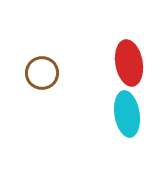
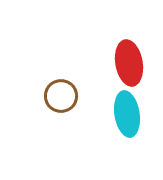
brown circle: moved 19 px right, 23 px down
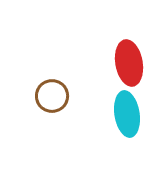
brown circle: moved 9 px left
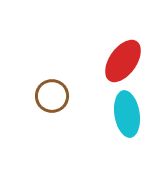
red ellipse: moved 6 px left, 2 px up; rotated 45 degrees clockwise
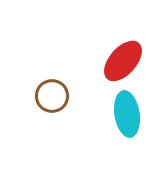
red ellipse: rotated 6 degrees clockwise
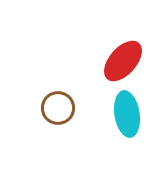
brown circle: moved 6 px right, 12 px down
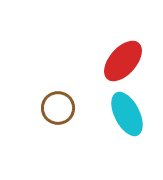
cyan ellipse: rotated 18 degrees counterclockwise
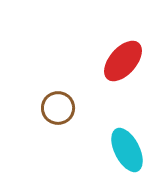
cyan ellipse: moved 36 px down
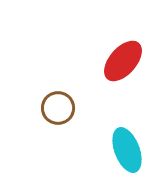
cyan ellipse: rotated 6 degrees clockwise
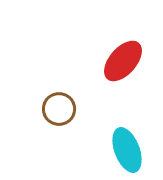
brown circle: moved 1 px right, 1 px down
